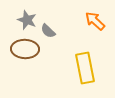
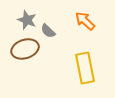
orange arrow: moved 10 px left
brown ellipse: rotated 20 degrees counterclockwise
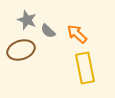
orange arrow: moved 8 px left, 13 px down
brown ellipse: moved 4 px left, 1 px down
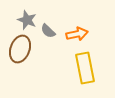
orange arrow: rotated 125 degrees clockwise
brown ellipse: moved 1 px left, 1 px up; rotated 52 degrees counterclockwise
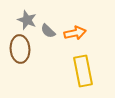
orange arrow: moved 2 px left, 1 px up
brown ellipse: rotated 24 degrees counterclockwise
yellow rectangle: moved 2 px left, 3 px down
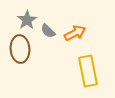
gray star: rotated 18 degrees clockwise
orange arrow: rotated 15 degrees counterclockwise
yellow rectangle: moved 5 px right
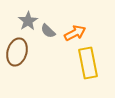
gray star: moved 1 px right, 1 px down
brown ellipse: moved 3 px left, 3 px down; rotated 20 degrees clockwise
yellow rectangle: moved 8 px up
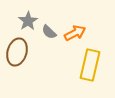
gray semicircle: moved 1 px right, 1 px down
yellow rectangle: moved 2 px right, 2 px down; rotated 24 degrees clockwise
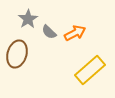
gray star: moved 2 px up
brown ellipse: moved 2 px down
yellow rectangle: moved 5 px down; rotated 36 degrees clockwise
